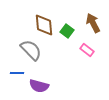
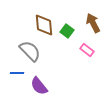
gray semicircle: moved 1 px left, 1 px down
purple semicircle: rotated 36 degrees clockwise
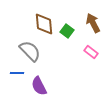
brown diamond: moved 1 px up
pink rectangle: moved 4 px right, 2 px down
purple semicircle: rotated 12 degrees clockwise
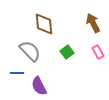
green square: moved 21 px down; rotated 16 degrees clockwise
pink rectangle: moved 7 px right; rotated 24 degrees clockwise
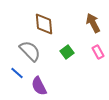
blue line: rotated 40 degrees clockwise
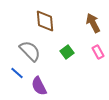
brown diamond: moved 1 px right, 3 px up
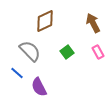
brown diamond: rotated 70 degrees clockwise
purple semicircle: moved 1 px down
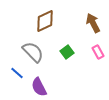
gray semicircle: moved 3 px right, 1 px down
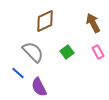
blue line: moved 1 px right
